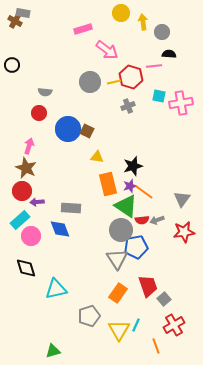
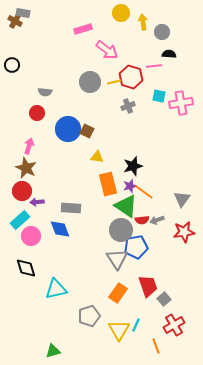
red circle at (39, 113): moved 2 px left
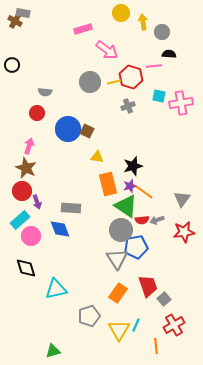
purple arrow at (37, 202): rotated 104 degrees counterclockwise
orange line at (156, 346): rotated 14 degrees clockwise
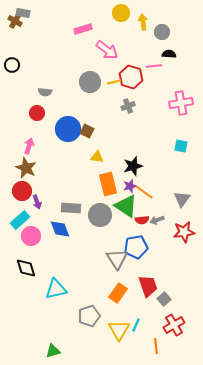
cyan square at (159, 96): moved 22 px right, 50 px down
gray circle at (121, 230): moved 21 px left, 15 px up
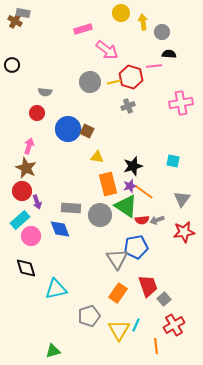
cyan square at (181, 146): moved 8 px left, 15 px down
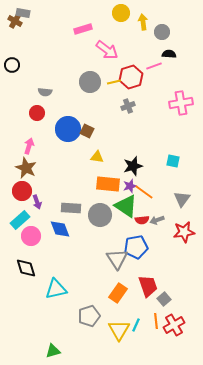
pink line at (154, 66): rotated 14 degrees counterclockwise
red hexagon at (131, 77): rotated 25 degrees clockwise
orange rectangle at (108, 184): rotated 70 degrees counterclockwise
orange line at (156, 346): moved 25 px up
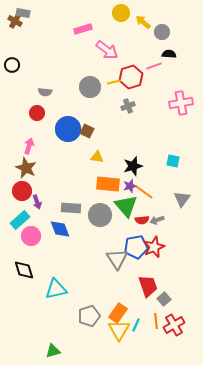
yellow arrow at (143, 22): rotated 42 degrees counterclockwise
gray circle at (90, 82): moved 5 px down
green triangle at (126, 206): rotated 15 degrees clockwise
red star at (184, 232): moved 30 px left, 15 px down; rotated 15 degrees counterclockwise
black diamond at (26, 268): moved 2 px left, 2 px down
orange rectangle at (118, 293): moved 20 px down
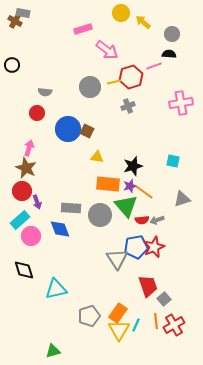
gray circle at (162, 32): moved 10 px right, 2 px down
pink arrow at (29, 146): moved 2 px down
gray triangle at (182, 199): rotated 36 degrees clockwise
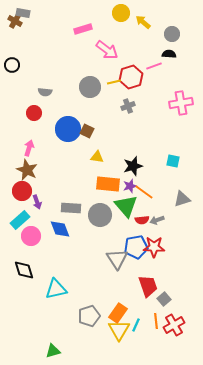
red circle at (37, 113): moved 3 px left
brown star at (26, 168): moved 1 px right, 2 px down
red star at (154, 247): rotated 25 degrees clockwise
